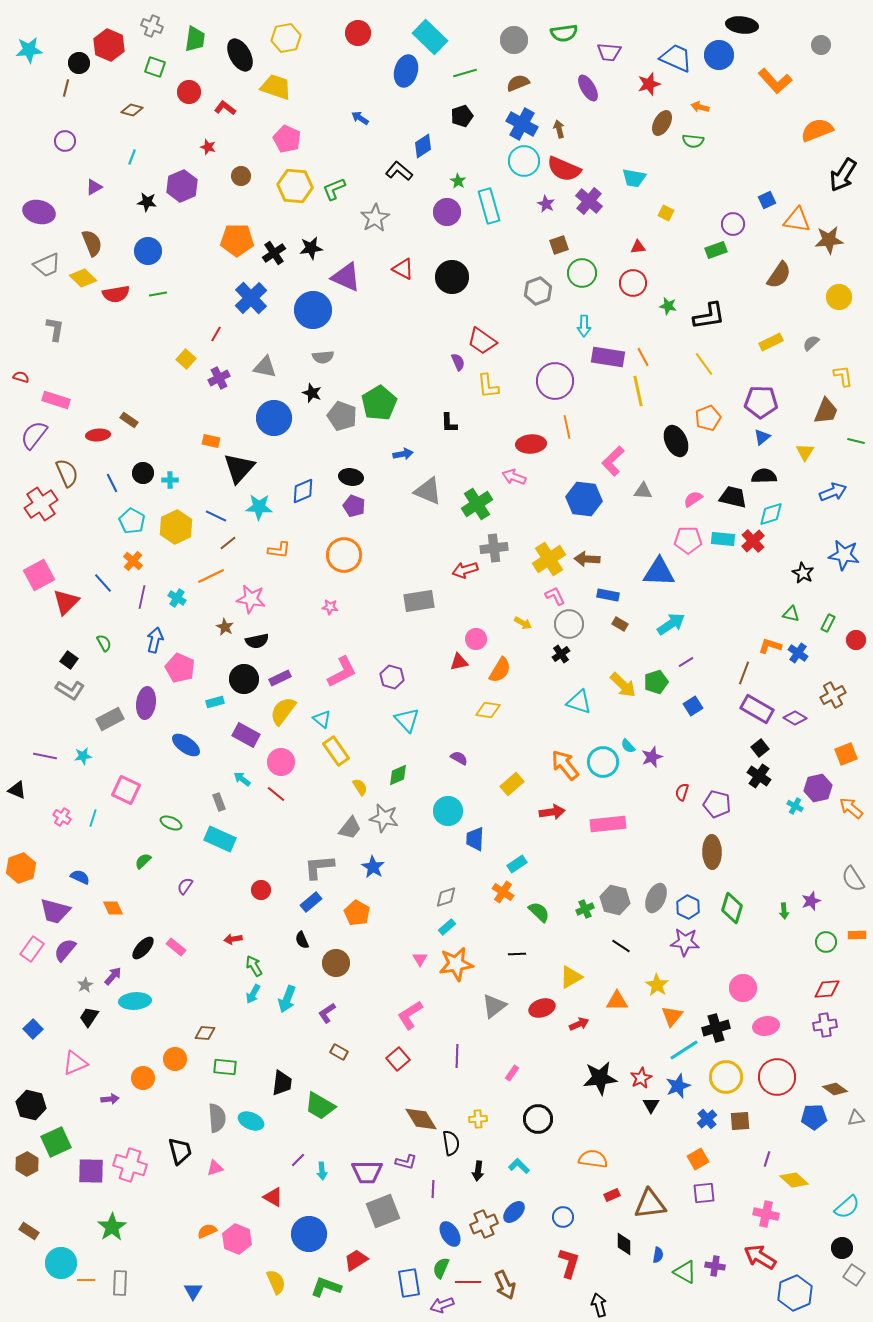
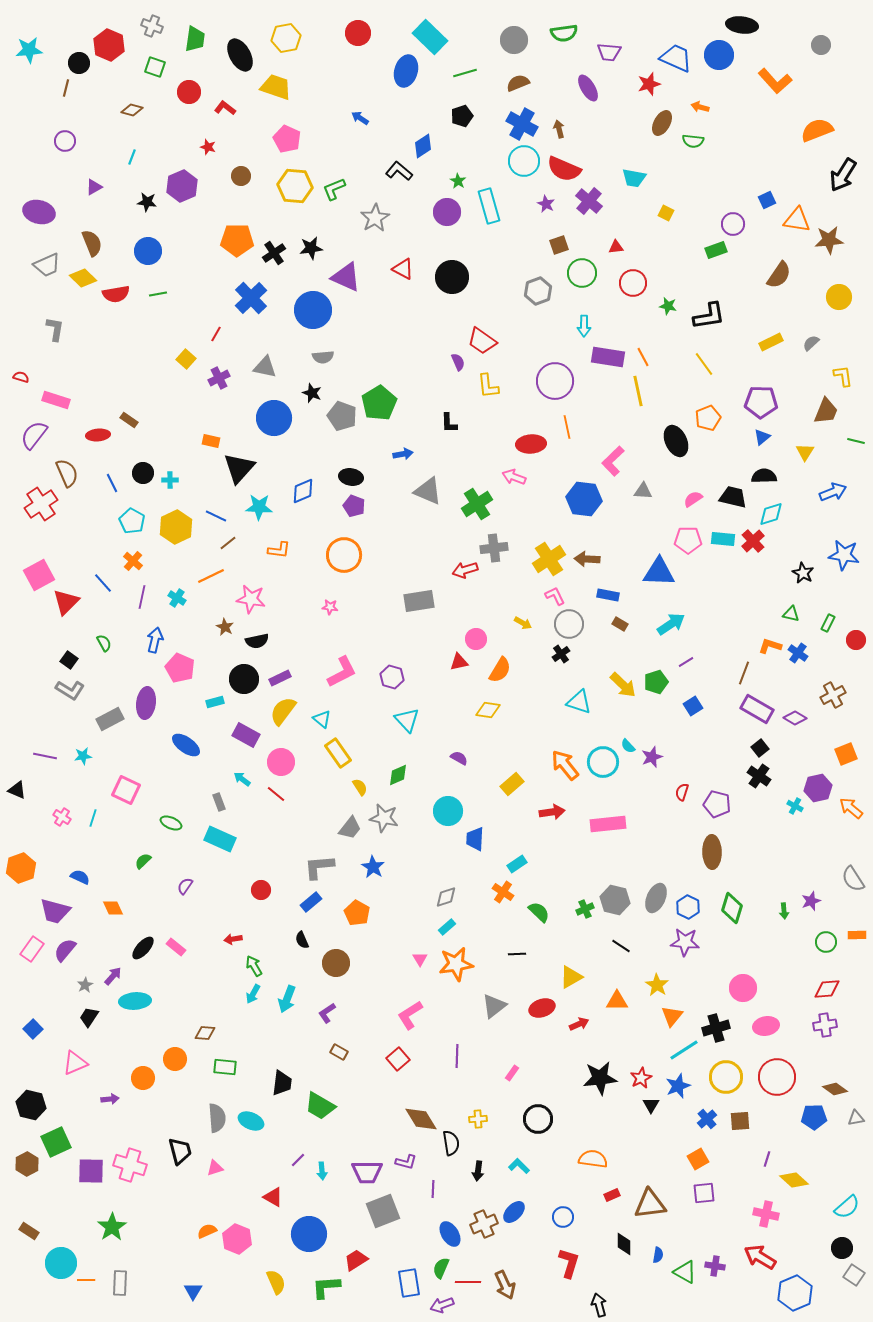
red triangle at (638, 247): moved 22 px left
yellow rectangle at (336, 751): moved 2 px right, 2 px down
green L-shape at (326, 1287): rotated 24 degrees counterclockwise
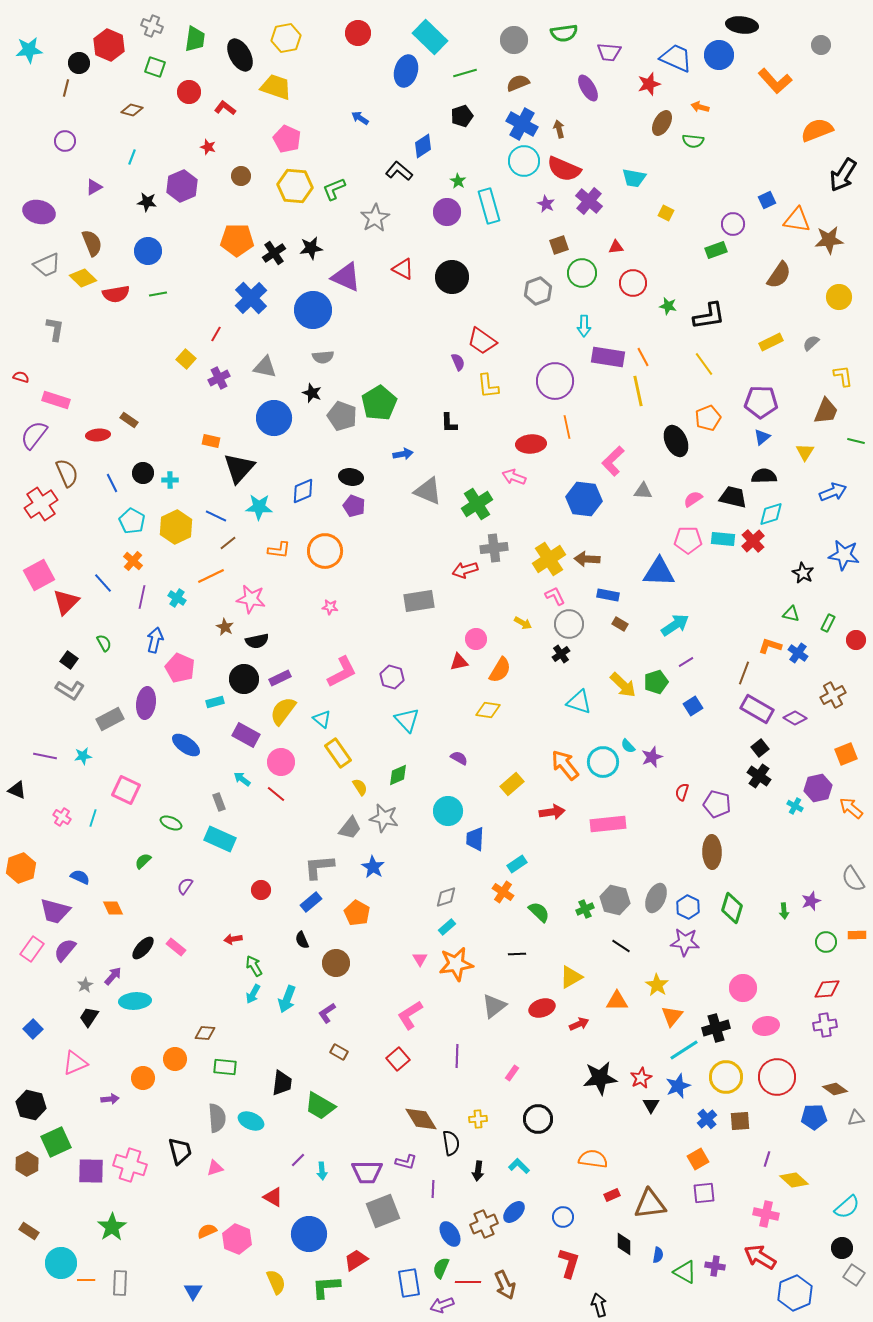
orange circle at (344, 555): moved 19 px left, 4 px up
cyan arrow at (671, 624): moved 4 px right, 1 px down
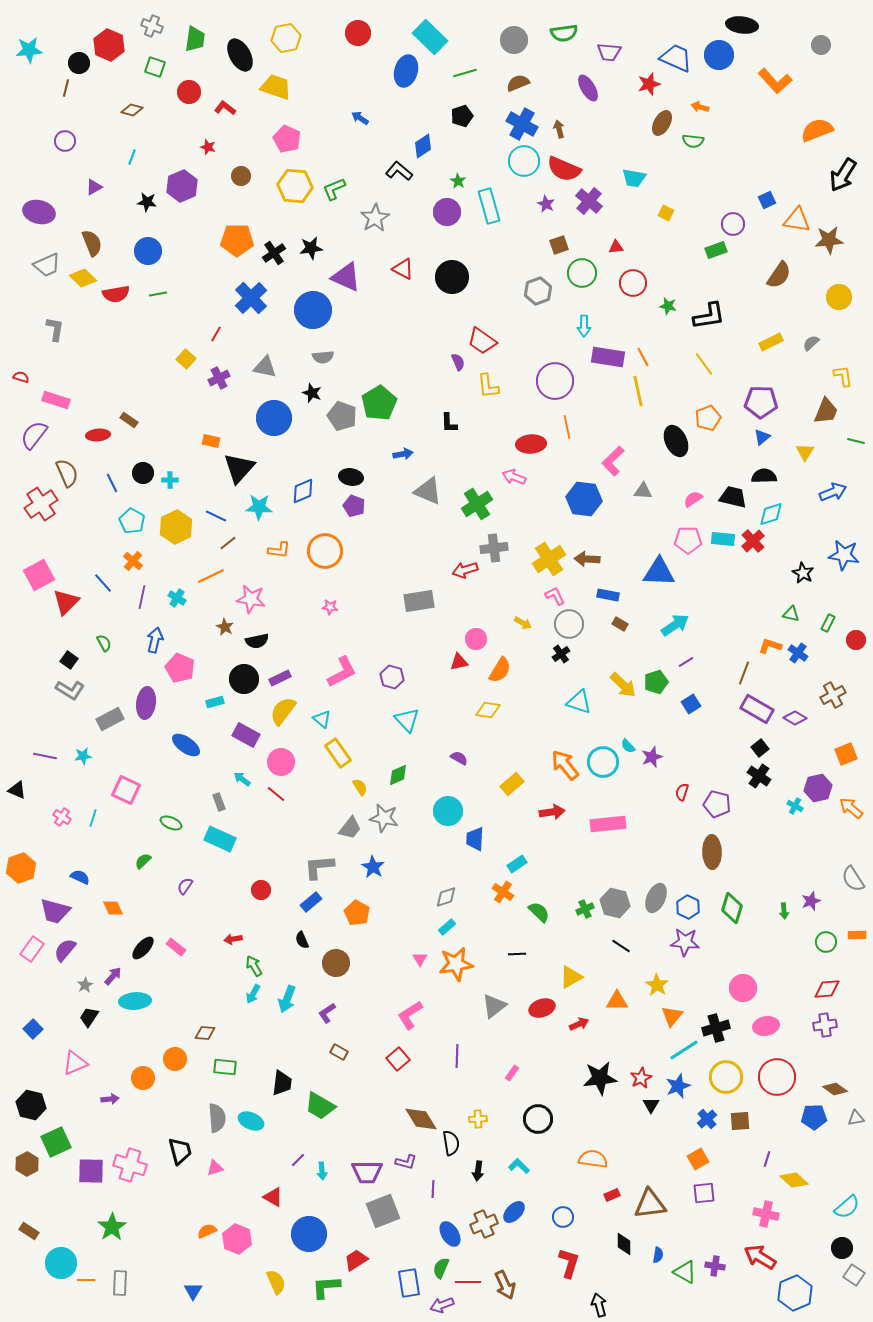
blue square at (693, 706): moved 2 px left, 2 px up
gray hexagon at (615, 900): moved 3 px down
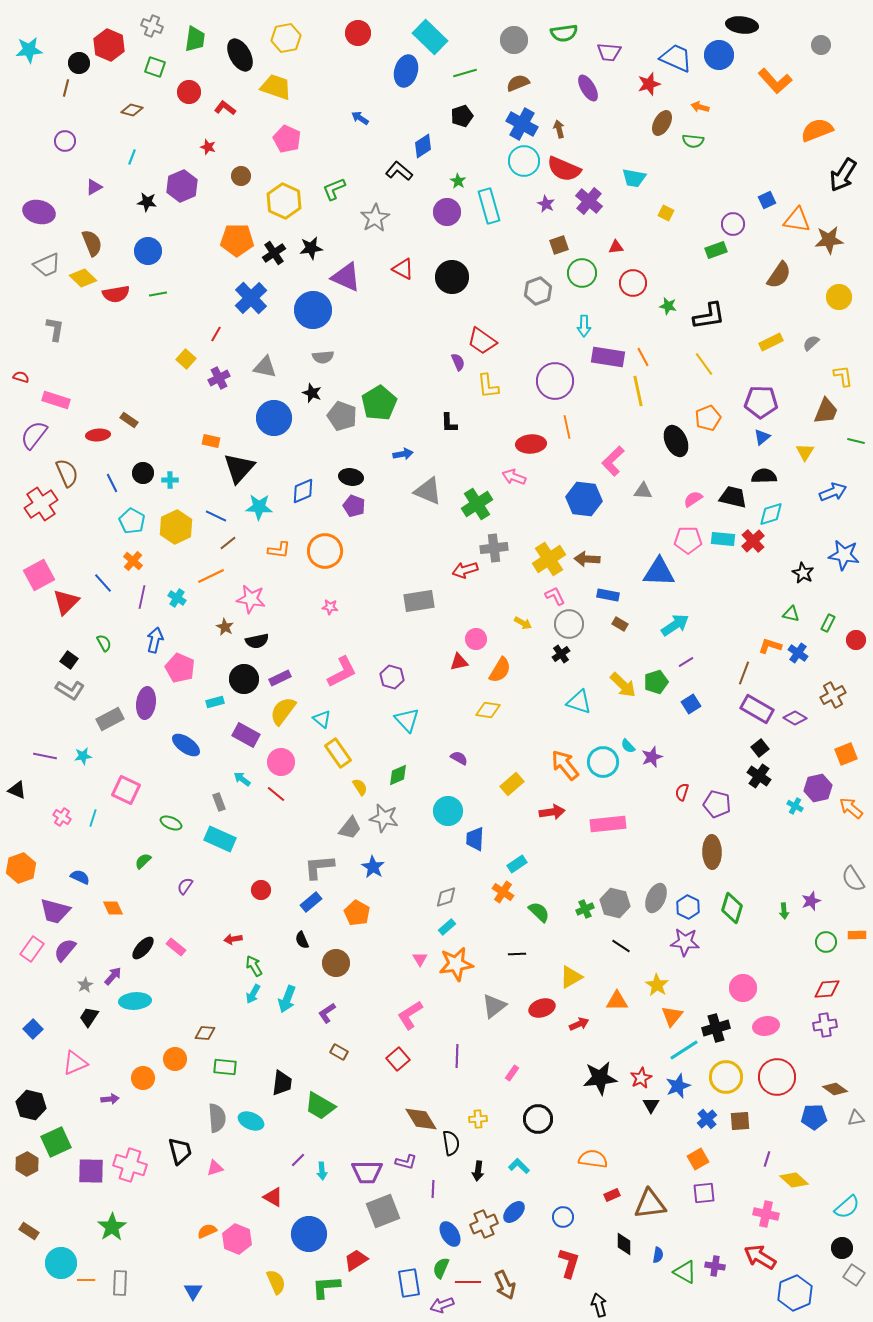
yellow hexagon at (295, 186): moved 11 px left, 15 px down; rotated 20 degrees clockwise
